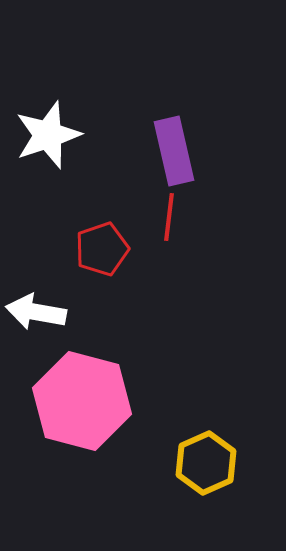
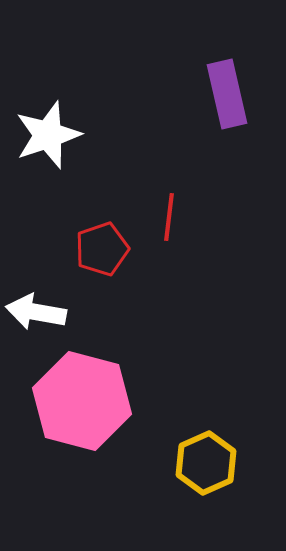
purple rectangle: moved 53 px right, 57 px up
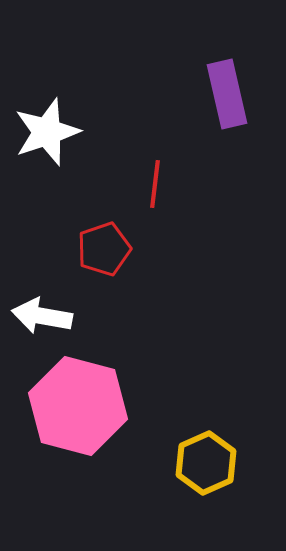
white star: moved 1 px left, 3 px up
red line: moved 14 px left, 33 px up
red pentagon: moved 2 px right
white arrow: moved 6 px right, 4 px down
pink hexagon: moved 4 px left, 5 px down
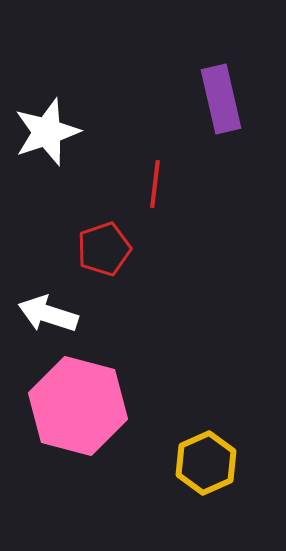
purple rectangle: moved 6 px left, 5 px down
white arrow: moved 6 px right, 2 px up; rotated 8 degrees clockwise
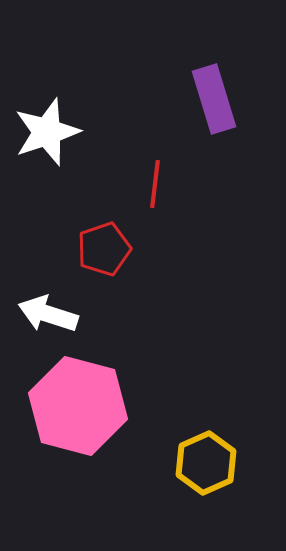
purple rectangle: moved 7 px left; rotated 4 degrees counterclockwise
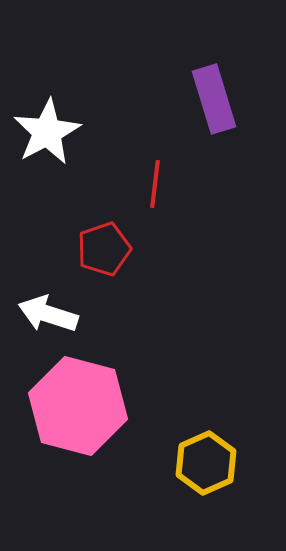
white star: rotated 10 degrees counterclockwise
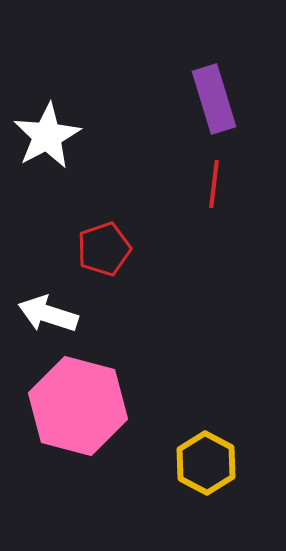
white star: moved 4 px down
red line: moved 59 px right
yellow hexagon: rotated 8 degrees counterclockwise
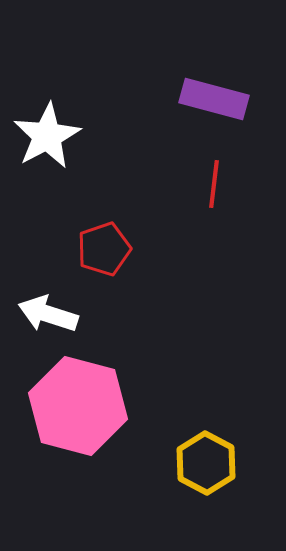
purple rectangle: rotated 58 degrees counterclockwise
